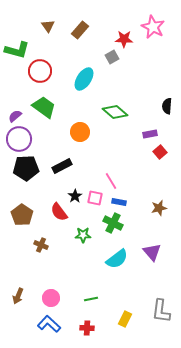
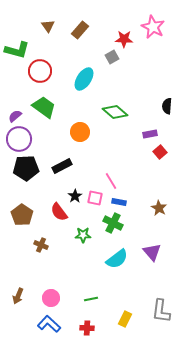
brown star: rotated 28 degrees counterclockwise
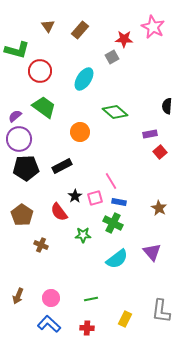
pink square: rotated 28 degrees counterclockwise
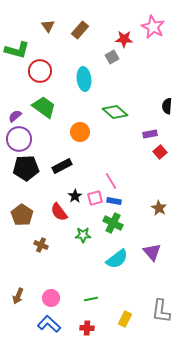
cyan ellipse: rotated 40 degrees counterclockwise
blue rectangle: moved 5 px left, 1 px up
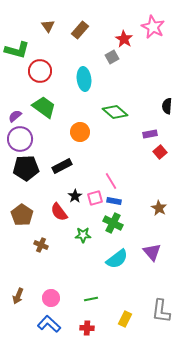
red star: rotated 30 degrees clockwise
purple circle: moved 1 px right
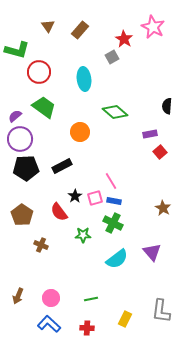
red circle: moved 1 px left, 1 px down
brown star: moved 4 px right
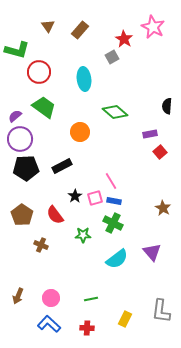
red semicircle: moved 4 px left, 3 px down
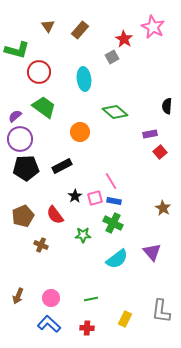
brown pentagon: moved 1 px right, 1 px down; rotated 15 degrees clockwise
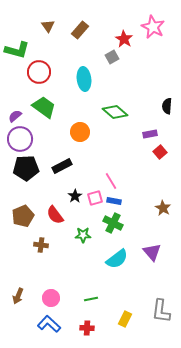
brown cross: rotated 16 degrees counterclockwise
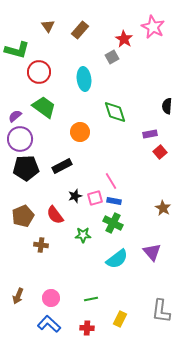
green diamond: rotated 30 degrees clockwise
black star: rotated 16 degrees clockwise
yellow rectangle: moved 5 px left
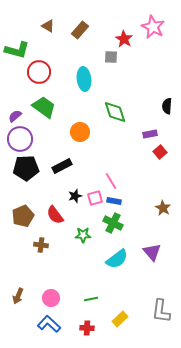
brown triangle: rotated 24 degrees counterclockwise
gray square: moved 1 px left; rotated 32 degrees clockwise
yellow rectangle: rotated 21 degrees clockwise
